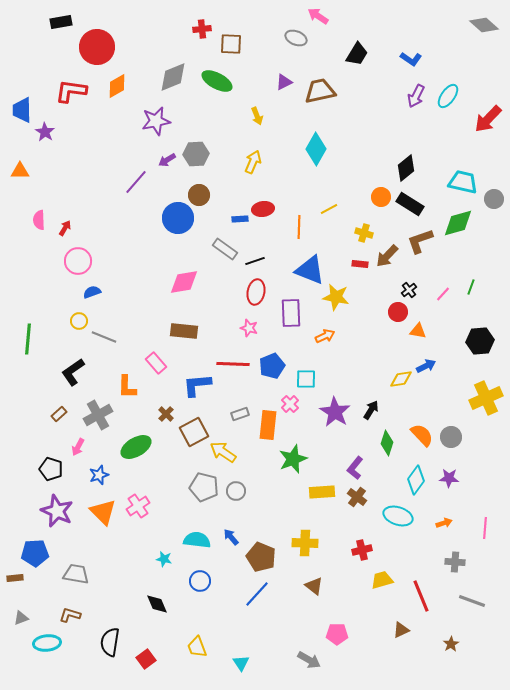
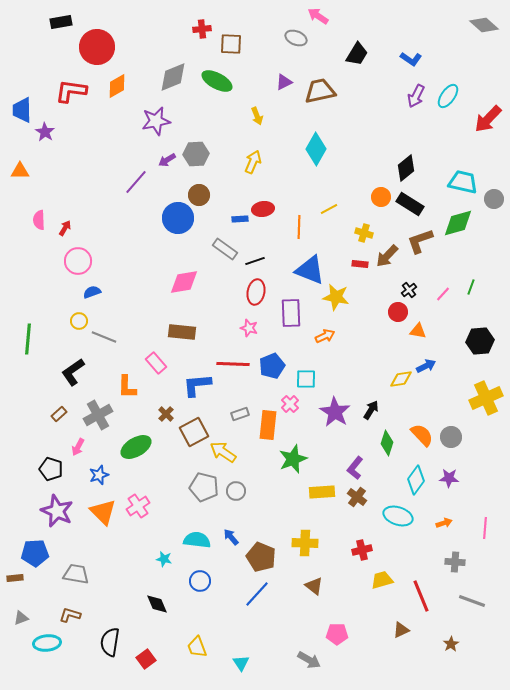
brown rectangle at (184, 331): moved 2 px left, 1 px down
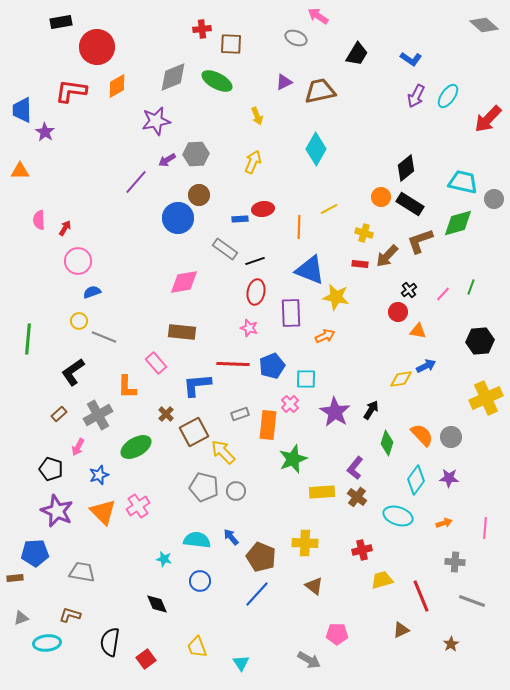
yellow arrow at (223, 452): rotated 12 degrees clockwise
gray trapezoid at (76, 574): moved 6 px right, 2 px up
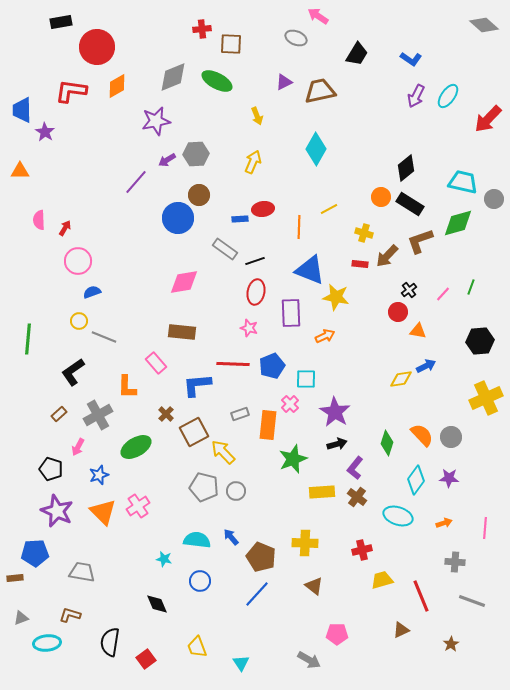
black arrow at (371, 410): moved 34 px left, 34 px down; rotated 42 degrees clockwise
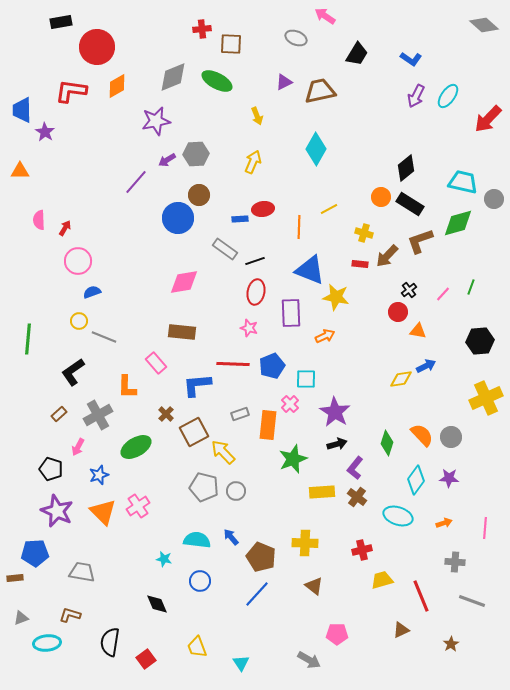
pink arrow at (318, 16): moved 7 px right
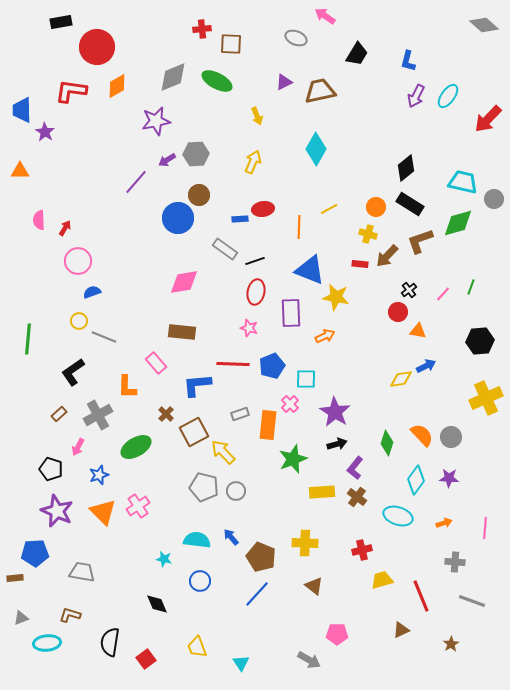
blue L-shape at (411, 59): moved 3 px left, 2 px down; rotated 70 degrees clockwise
orange circle at (381, 197): moved 5 px left, 10 px down
yellow cross at (364, 233): moved 4 px right, 1 px down
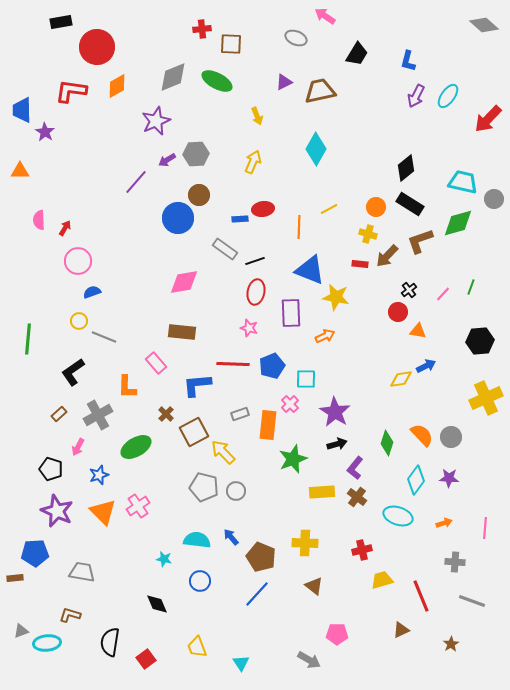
purple star at (156, 121): rotated 12 degrees counterclockwise
gray triangle at (21, 618): moved 13 px down
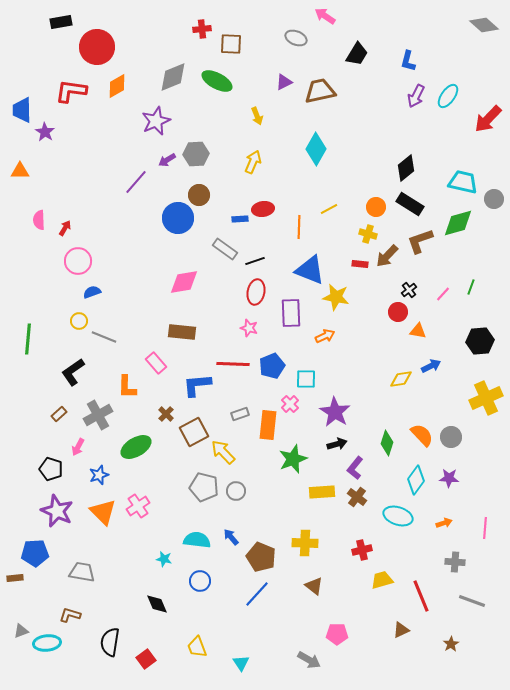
blue arrow at (426, 366): moved 5 px right
